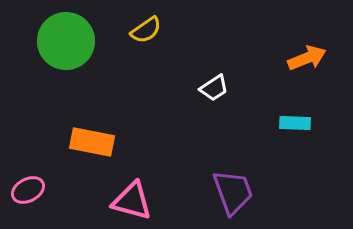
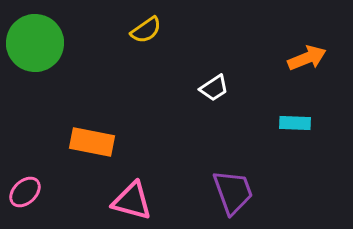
green circle: moved 31 px left, 2 px down
pink ellipse: moved 3 px left, 2 px down; rotated 16 degrees counterclockwise
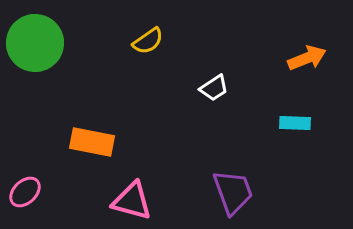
yellow semicircle: moved 2 px right, 11 px down
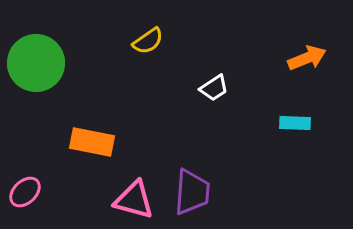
green circle: moved 1 px right, 20 px down
purple trapezoid: moved 41 px left; rotated 24 degrees clockwise
pink triangle: moved 2 px right, 1 px up
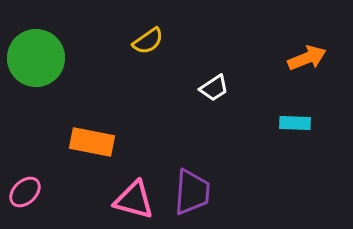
green circle: moved 5 px up
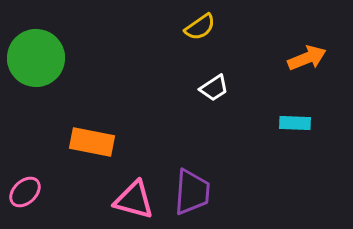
yellow semicircle: moved 52 px right, 14 px up
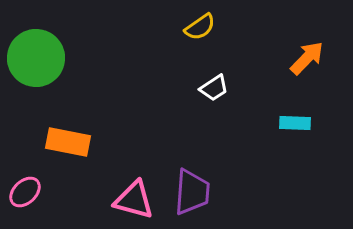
orange arrow: rotated 24 degrees counterclockwise
orange rectangle: moved 24 px left
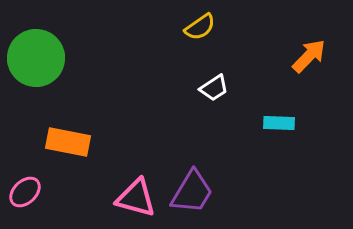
orange arrow: moved 2 px right, 2 px up
cyan rectangle: moved 16 px left
purple trapezoid: rotated 27 degrees clockwise
pink triangle: moved 2 px right, 2 px up
